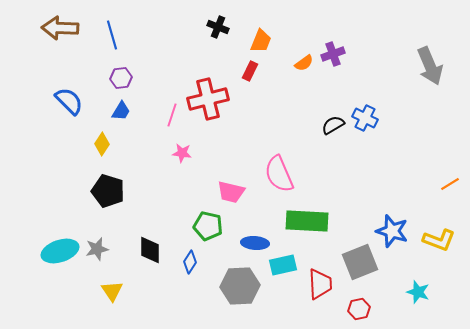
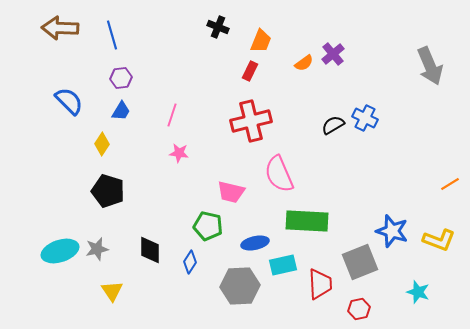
purple cross: rotated 20 degrees counterclockwise
red cross: moved 43 px right, 22 px down
pink star: moved 3 px left
blue ellipse: rotated 16 degrees counterclockwise
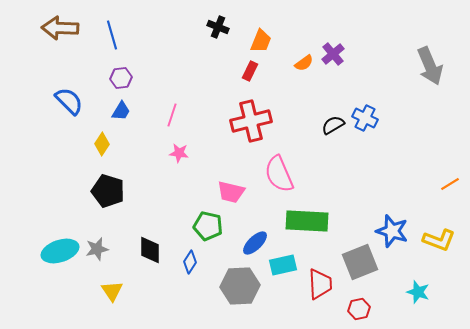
blue ellipse: rotated 32 degrees counterclockwise
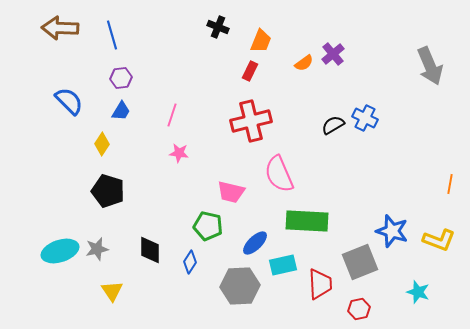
orange line: rotated 48 degrees counterclockwise
